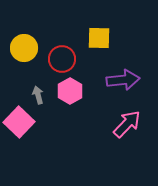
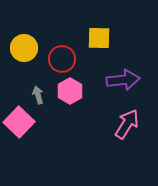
pink arrow: rotated 12 degrees counterclockwise
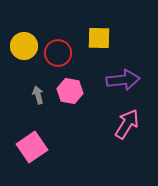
yellow circle: moved 2 px up
red circle: moved 4 px left, 6 px up
pink hexagon: rotated 20 degrees counterclockwise
pink square: moved 13 px right, 25 px down; rotated 12 degrees clockwise
